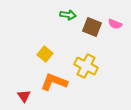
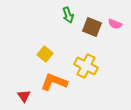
green arrow: rotated 63 degrees clockwise
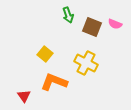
yellow cross: moved 3 px up
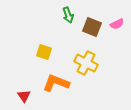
pink semicircle: moved 2 px right; rotated 48 degrees counterclockwise
yellow square: moved 1 px left, 2 px up; rotated 21 degrees counterclockwise
orange L-shape: moved 2 px right, 1 px down
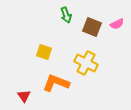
green arrow: moved 2 px left
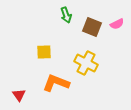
yellow square: rotated 21 degrees counterclockwise
red triangle: moved 5 px left, 1 px up
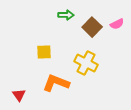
green arrow: rotated 70 degrees counterclockwise
brown square: rotated 24 degrees clockwise
